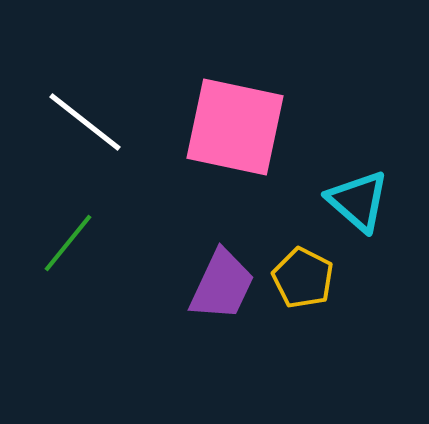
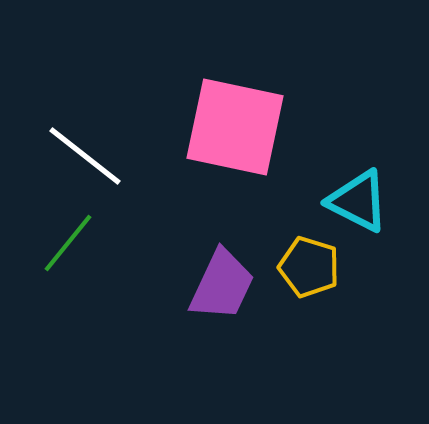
white line: moved 34 px down
cyan triangle: rotated 14 degrees counterclockwise
yellow pentagon: moved 6 px right, 11 px up; rotated 10 degrees counterclockwise
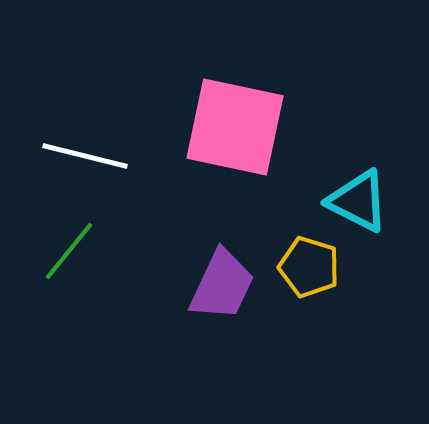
white line: rotated 24 degrees counterclockwise
green line: moved 1 px right, 8 px down
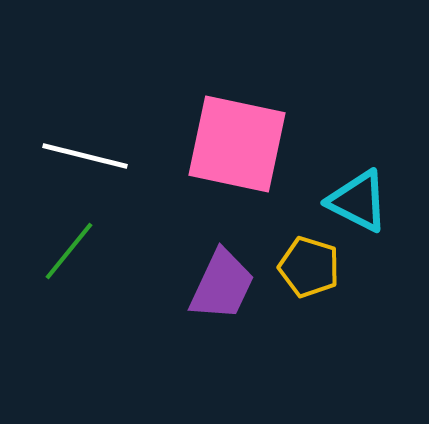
pink square: moved 2 px right, 17 px down
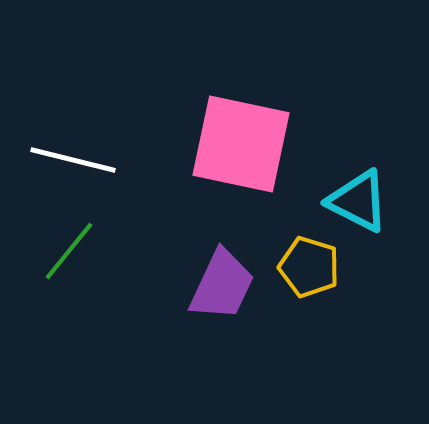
pink square: moved 4 px right
white line: moved 12 px left, 4 px down
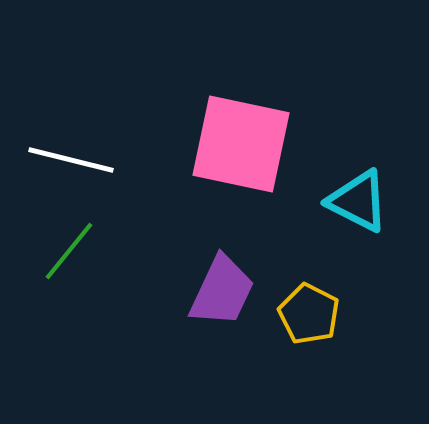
white line: moved 2 px left
yellow pentagon: moved 47 px down; rotated 10 degrees clockwise
purple trapezoid: moved 6 px down
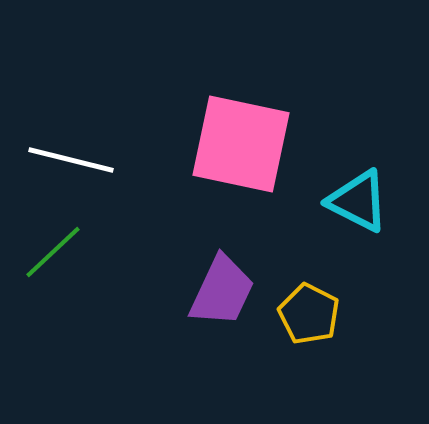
green line: moved 16 px left, 1 px down; rotated 8 degrees clockwise
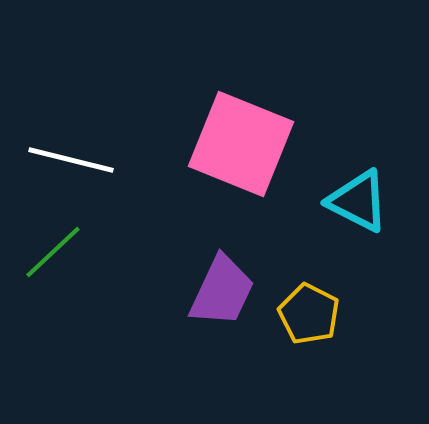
pink square: rotated 10 degrees clockwise
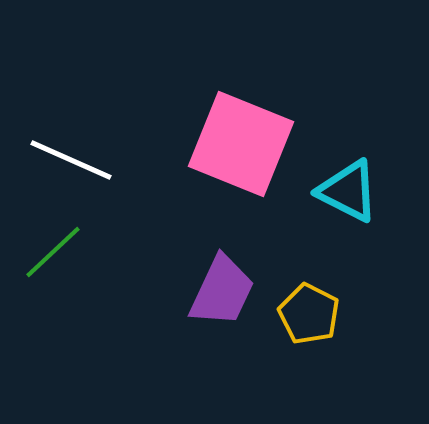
white line: rotated 10 degrees clockwise
cyan triangle: moved 10 px left, 10 px up
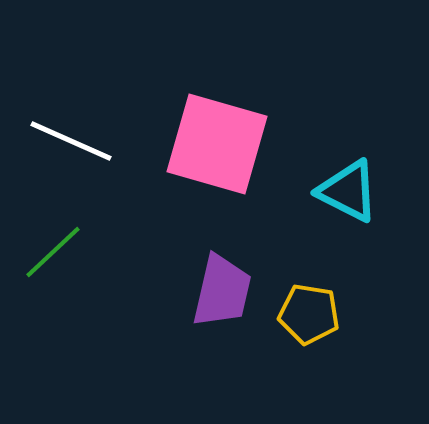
pink square: moved 24 px left; rotated 6 degrees counterclockwise
white line: moved 19 px up
purple trapezoid: rotated 12 degrees counterclockwise
yellow pentagon: rotated 18 degrees counterclockwise
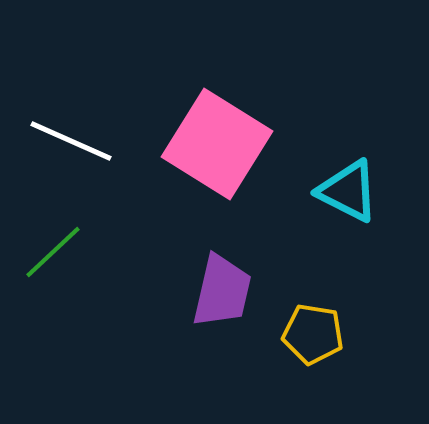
pink square: rotated 16 degrees clockwise
yellow pentagon: moved 4 px right, 20 px down
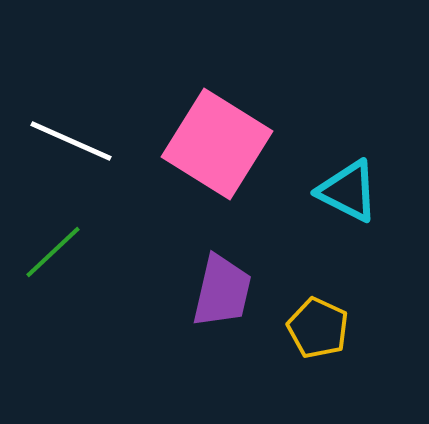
yellow pentagon: moved 5 px right, 6 px up; rotated 16 degrees clockwise
